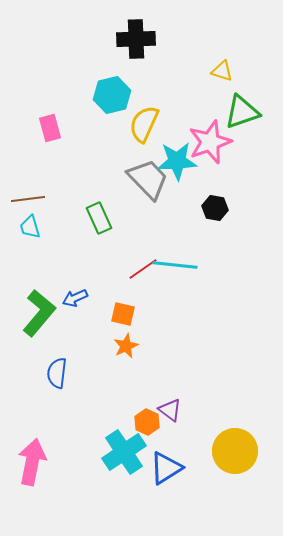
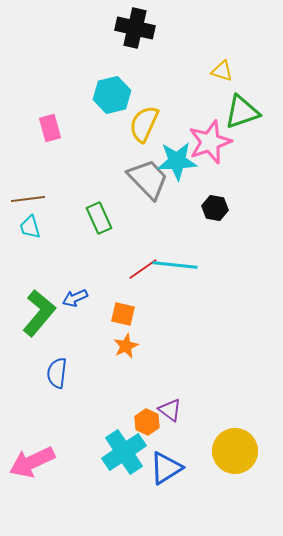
black cross: moved 1 px left, 11 px up; rotated 15 degrees clockwise
pink arrow: rotated 126 degrees counterclockwise
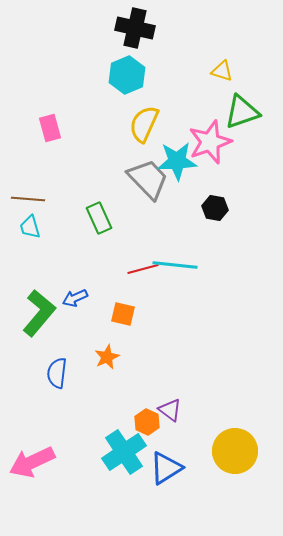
cyan hexagon: moved 15 px right, 20 px up; rotated 9 degrees counterclockwise
brown line: rotated 12 degrees clockwise
red line: rotated 20 degrees clockwise
orange star: moved 19 px left, 11 px down
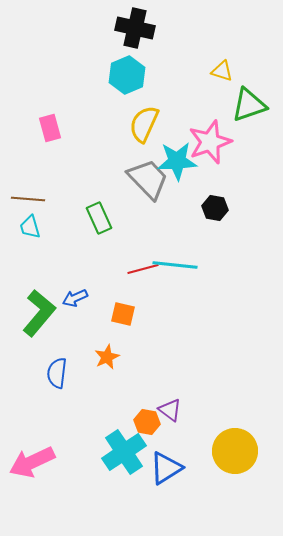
green triangle: moved 7 px right, 7 px up
orange hexagon: rotated 15 degrees counterclockwise
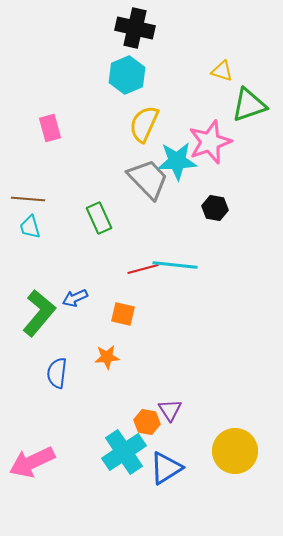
orange star: rotated 20 degrees clockwise
purple triangle: rotated 20 degrees clockwise
